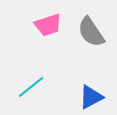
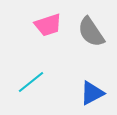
cyan line: moved 5 px up
blue triangle: moved 1 px right, 4 px up
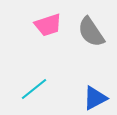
cyan line: moved 3 px right, 7 px down
blue triangle: moved 3 px right, 5 px down
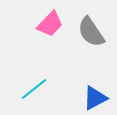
pink trapezoid: moved 2 px right, 1 px up; rotated 28 degrees counterclockwise
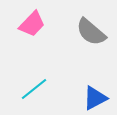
pink trapezoid: moved 18 px left
gray semicircle: rotated 16 degrees counterclockwise
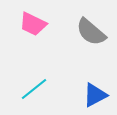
pink trapezoid: moved 1 px right; rotated 72 degrees clockwise
blue triangle: moved 3 px up
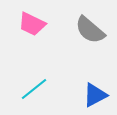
pink trapezoid: moved 1 px left
gray semicircle: moved 1 px left, 2 px up
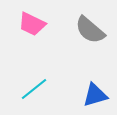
blue triangle: rotated 12 degrees clockwise
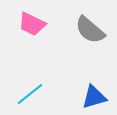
cyan line: moved 4 px left, 5 px down
blue triangle: moved 1 px left, 2 px down
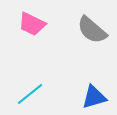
gray semicircle: moved 2 px right
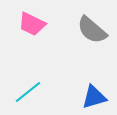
cyan line: moved 2 px left, 2 px up
